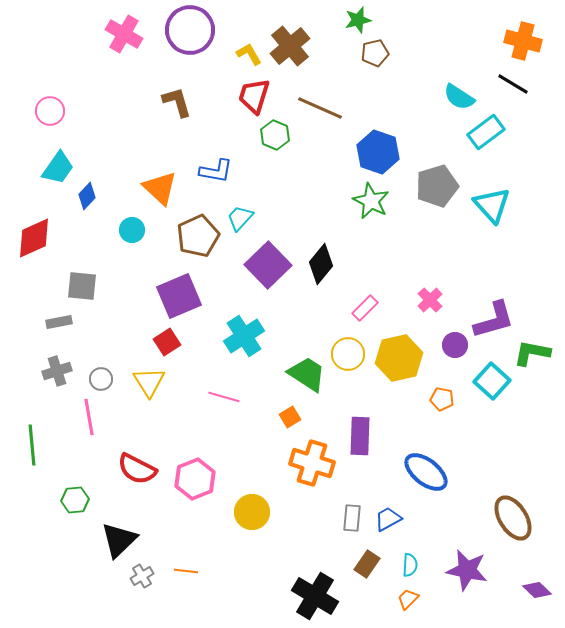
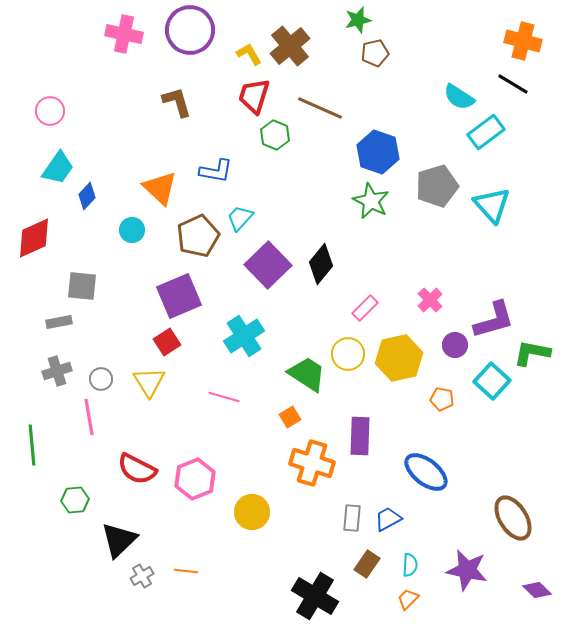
pink cross at (124, 34): rotated 18 degrees counterclockwise
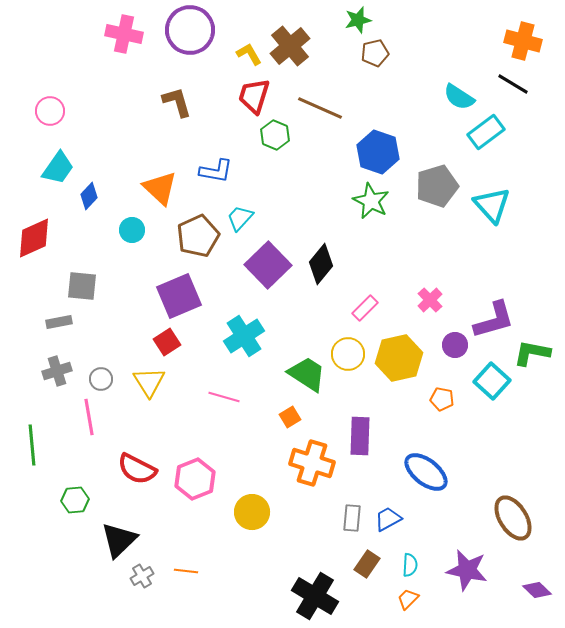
blue diamond at (87, 196): moved 2 px right
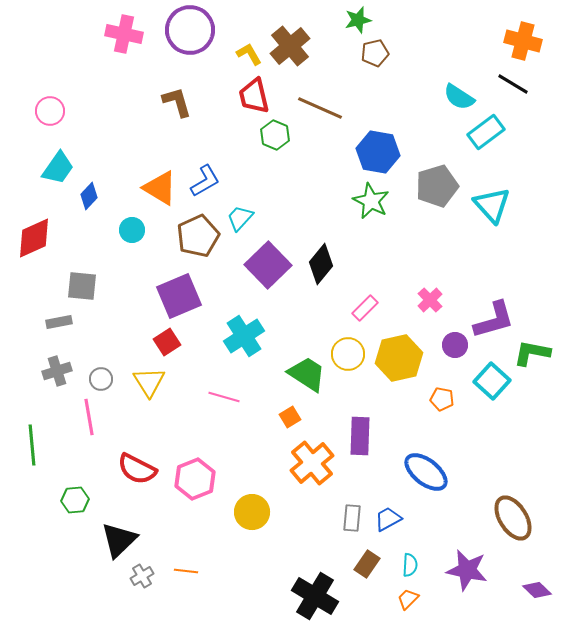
red trapezoid at (254, 96): rotated 30 degrees counterclockwise
blue hexagon at (378, 152): rotated 9 degrees counterclockwise
blue L-shape at (216, 171): moved 11 px left, 10 px down; rotated 40 degrees counterclockwise
orange triangle at (160, 188): rotated 12 degrees counterclockwise
orange cross at (312, 463): rotated 33 degrees clockwise
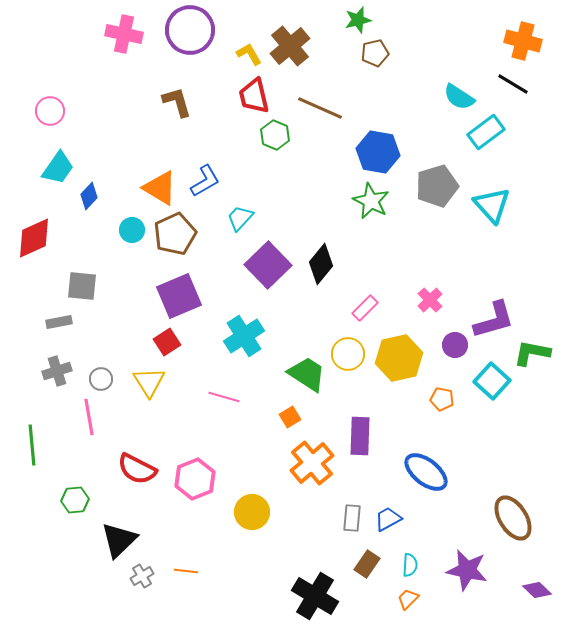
brown pentagon at (198, 236): moved 23 px left, 2 px up
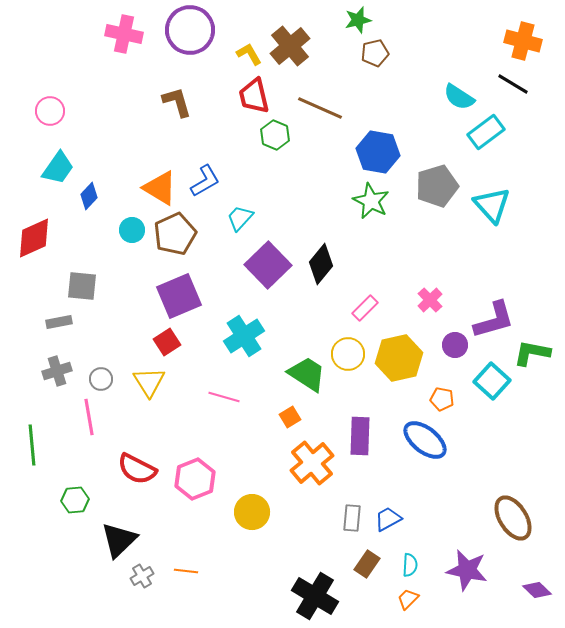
blue ellipse at (426, 472): moved 1 px left, 32 px up
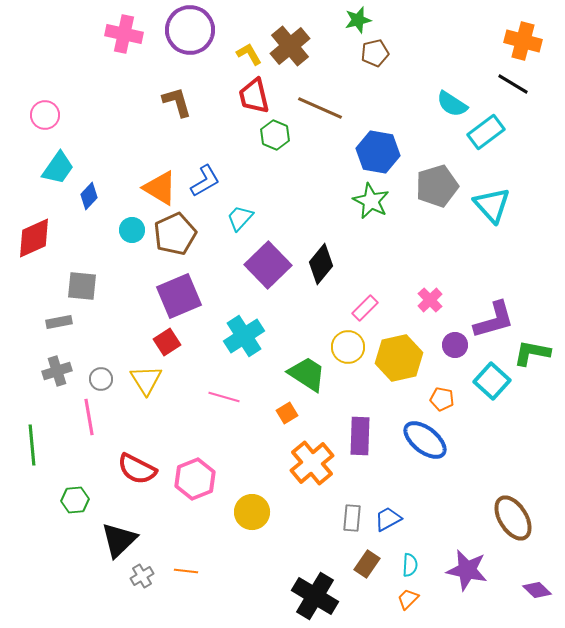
cyan semicircle at (459, 97): moved 7 px left, 7 px down
pink circle at (50, 111): moved 5 px left, 4 px down
yellow circle at (348, 354): moved 7 px up
yellow triangle at (149, 382): moved 3 px left, 2 px up
orange square at (290, 417): moved 3 px left, 4 px up
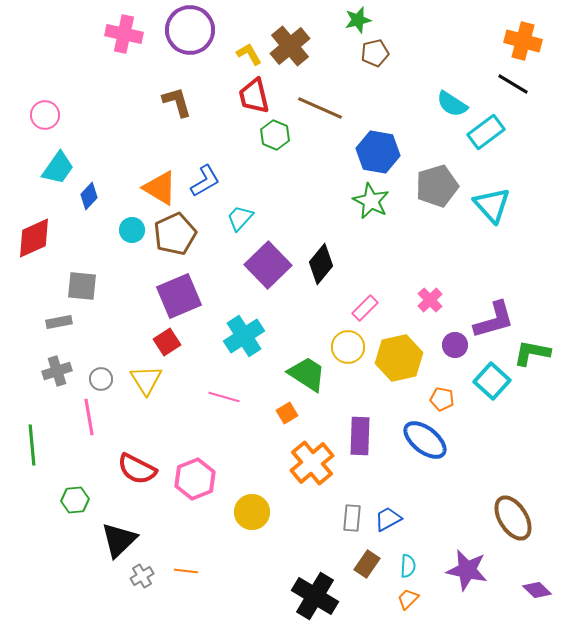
cyan semicircle at (410, 565): moved 2 px left, 1 px down
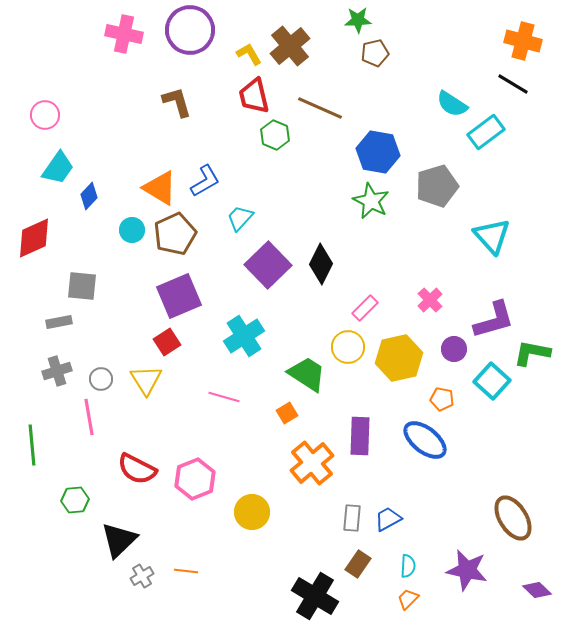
green star at (358, 20): rotated 12 degrees clockwise
cyan triangle at (492, 205): moved 31 px down
black diamond at (321, 264): rotated 12 degrees counterclockwise
purple circle at (455, 345): moved 1 px left, 4 px down
brown rectangle at (367, 564): moved 9 px left
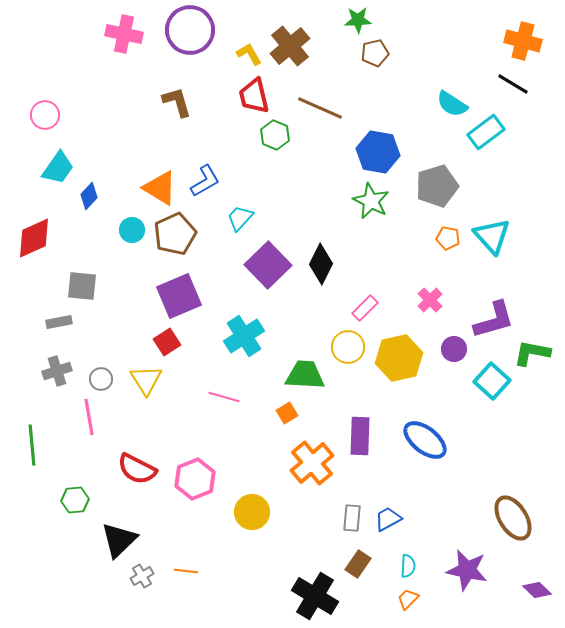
green trapezoid at (307, 374): moved 2 px left, 1 px down; rotated 30 degrees counterclockwise
orange pentagon at (442, 399): moved 6 px right, 161 px up
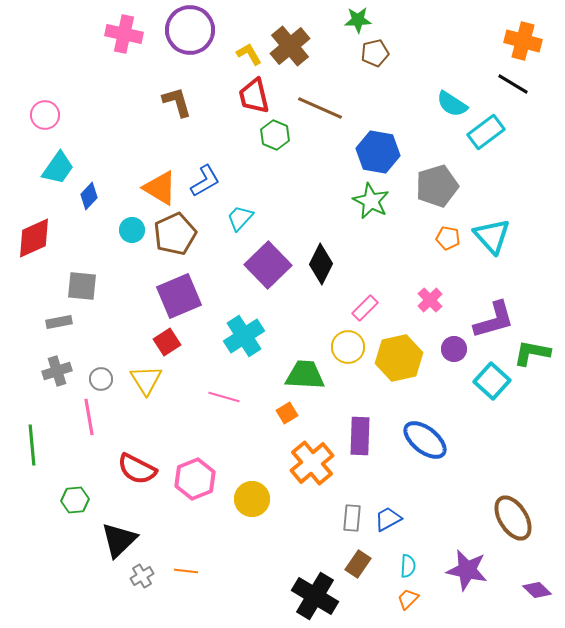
yellow circle at (252, 512): moved 13 px up
